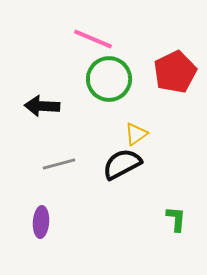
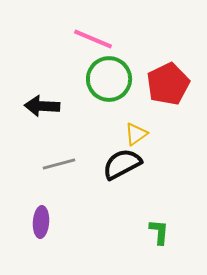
red pentagon: moved 7 px left, 12 px down
green L-shape: moved 17 px left, 13 px down
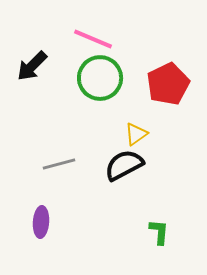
green circle: moved 9 px left, 1 px up
black arrow: moved 10 px left, 40 px up; rotated 48 degrees counterclockwise
black semicircle: moved 2 px right, 1 px down
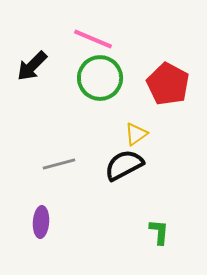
red pentagon: rotated 18 degrees counterclockwise
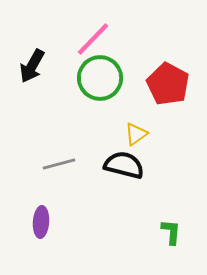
pink line: rotated 69 degrees counterclockwise
black arrow: rotated 16 degrees counterclockwise
black semicircle: rotated 42 degrees clockwise
green L-shape: moved 12 px right
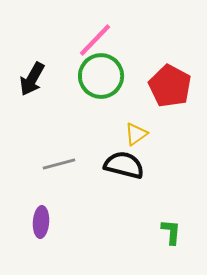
pink line: moved 2 px right, 1 px down
black arrow: moved 13 px down
green circle: moved 1 px right, 2 px up
red pentagon: moved 2 px right, 2 px down
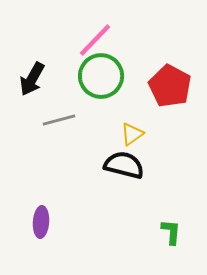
yellow triangle: moved 4 px left
gray line: moved 44 px up
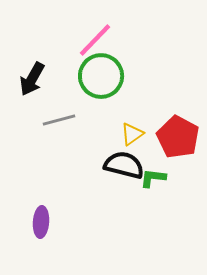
red pentagon: moved 8 px right, 51 px down
green L-shape: moved 18 px left, 54 px up; rotated 88 degrees counterclockwise
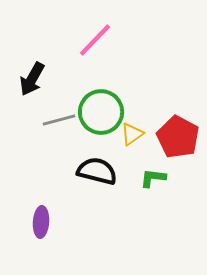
green circle: moved 36 px down
black semicircle: moved 27 px left, 6 px down
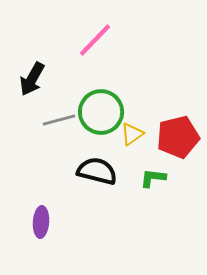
red pentagon: rotated 30 degrees clockwise
